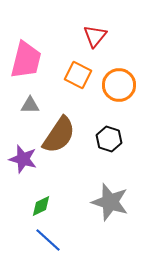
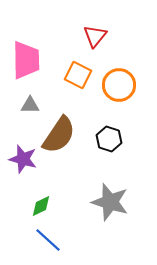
pink trapezoid: rotated 15 degrees counterclockwise
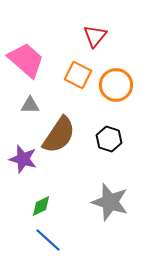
pink trapezoid: rotated 48 degrees counterclockwise
orange circle: moved 3 px left
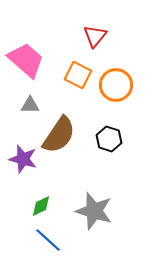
gray star: moved 16 px left, 9 px down
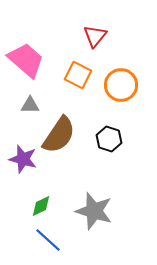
orange circle: moved 5 px right
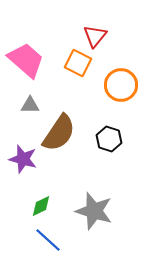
orange square: moved 12 px up
brown semicircle: moved 2 px up
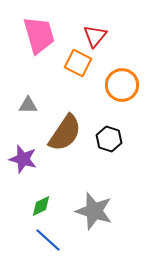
pink trapezoid: moved 13 px right, 25 px up; rotated 33 degrees clockwise
orange circle: moved 1 px right
gray triangle: moved 2 px left
brown semicircle: moved 6 px right
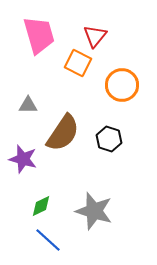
brown semicircle: moved 2 px left
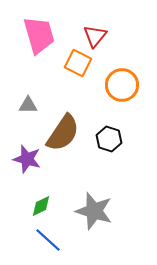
purple star: moved 4 px right
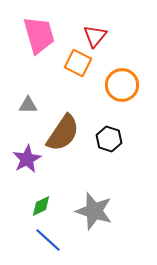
purple star: rotated 28 degrees clockwise
